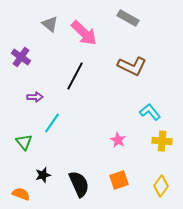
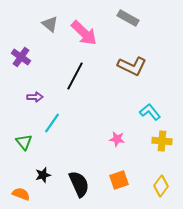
pink star: moved 1 px left, 1 px up; rotated 21 degrees counterclockwise
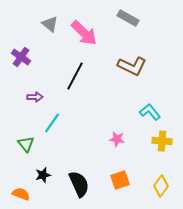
green triangle: moved 2 px right, 2 px down
orange square: moved 1 px right
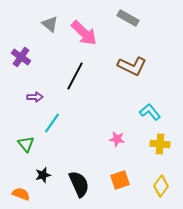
yellow cross: moved 2 px left, 3 px down
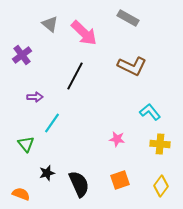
purple cross: moved 1 px right, 2 px up; rotated 18 degrees clockwise
black star: moved 4 px right, 2 px up
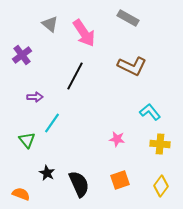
pink arrow: rotated 12 degrees clockwise
green triangle: moved 1 px right, 4 px up
black star: rotated 28 degrees counterclockwise
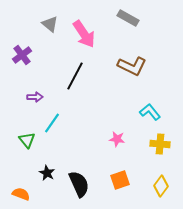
pink arrow: moved 1 px down
